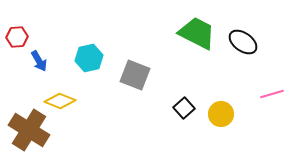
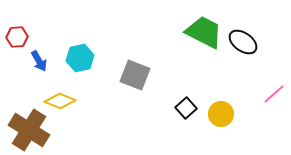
green trapezoid: moved 7 px right, 1 px up
cyan hexagon: moved 9 px left
pink line: moved 2 px right; rotated 25 degrees counterclockwise
black square: moved 2 px right
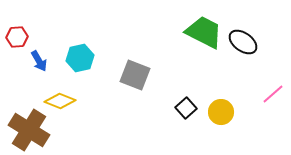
pink line: moved 1 px left
yellow circle: moved 2 px up
